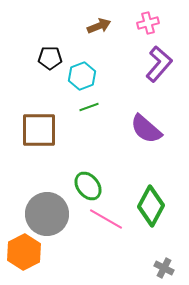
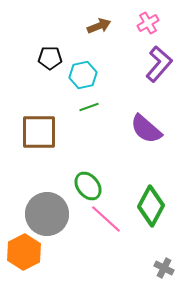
pink cross: rotated 15 degrees counterclockwise
cyan hexagon: moved 1 px right, 1 px up; rotated 8 degrees clockwise
brown square: moved 2 px down
pink line: rotated 12 degrees clockwise
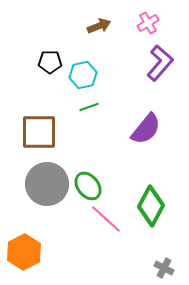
black pentagon: moved 4 px down
purple L-shape: moved 1 px right, 1 px up
purple semicircle: rotated 92 degrees counterclockwise
gray circle: moved 30 px up
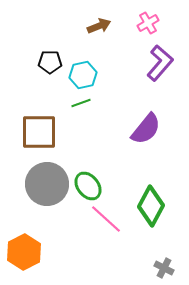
green line: moved 8 px left, 4 px up
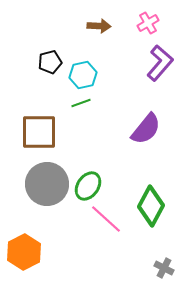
brown arrow: rotated 25 degrees clockwise
black pentagon: rotated 15 degrees counterclockwise
green ellipse: rotated 72 degrees clockwise
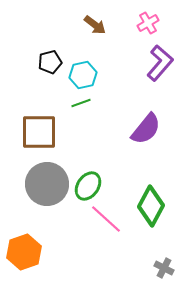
brown arrow: moved 4 px left, 1 px up; rotated 35 degrees clockwise
orange hexagon: rotated 8 degrees clockwise
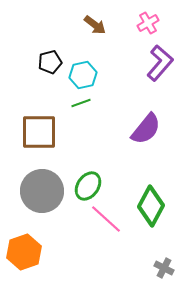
gray circle: moved 5 px left, 7 px down
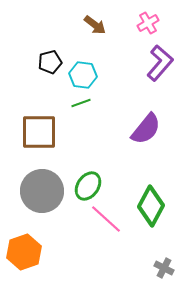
cyan hexagon: rotated 20 degrees clockwise
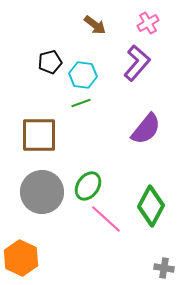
purple L-shape: moved 23 px left
brown square: moved 3 px down
gray circle: moved 1 px down
orange hexagon: moved 3 px left, 6 px down; rotated 16 degrees counterclockwise
gray cross: rotated 18 degrees counterclockwise
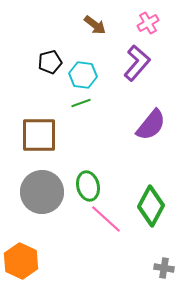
purple semicircle: moved 5 px right, 4 px up
green ellipse: rotated 48 degrees counterclockwise
orange hexagon: moved 3 px down
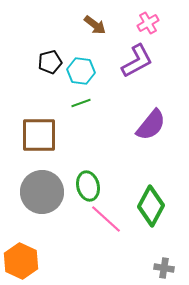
purple L-shape: moved 2 px up; rotated 21 degrees clockwise
cyan hexagon: moved 2 px left, 4 px up
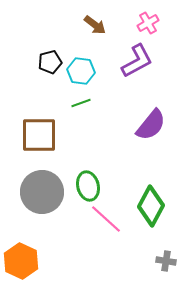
gray cross: moved 2 px right, 7 px up
